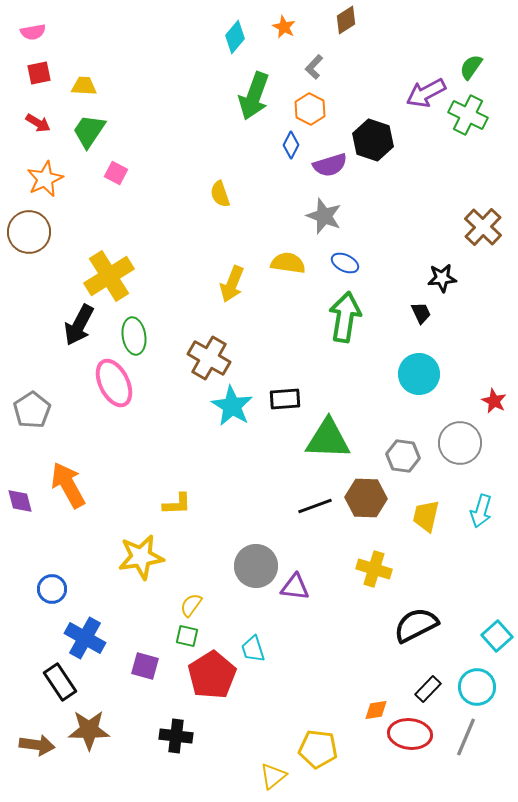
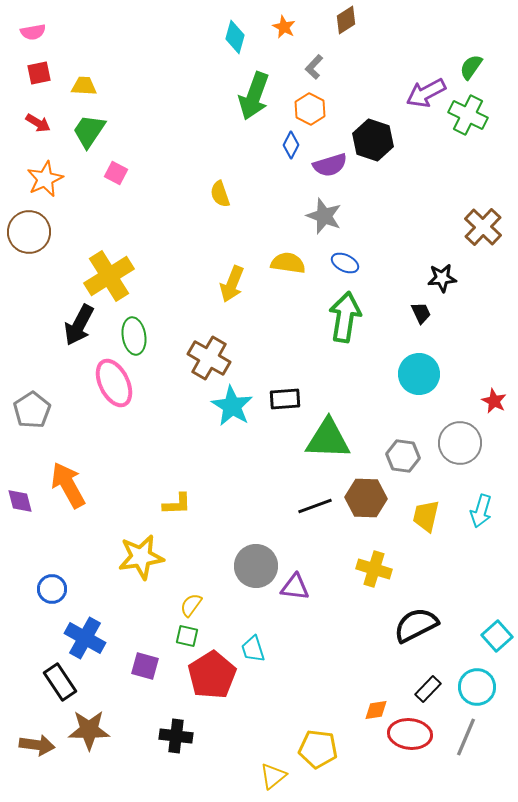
cyan diamond at (235, 37): rotated 24 degrees counterclockwise
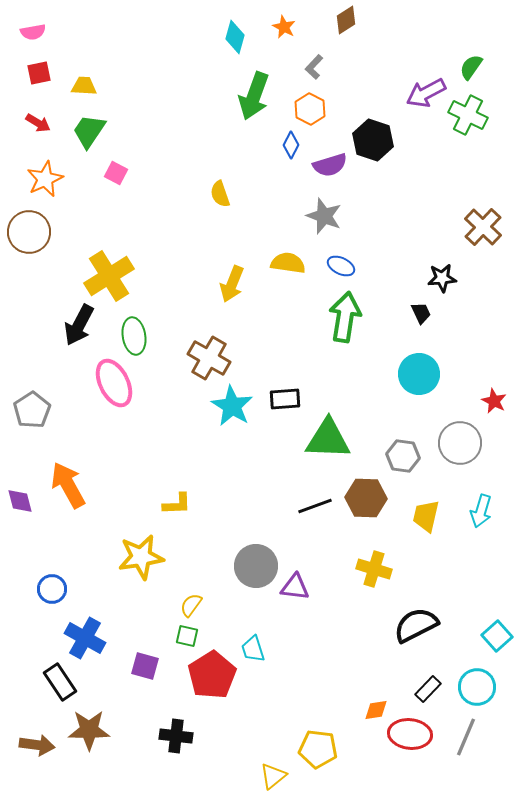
blue ellipse at (345, 263): moved 4 px left, 3 px down
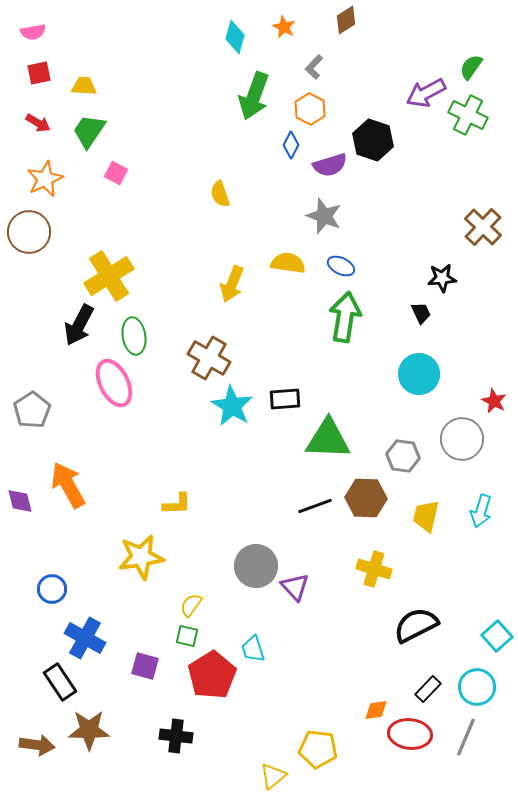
gray circle at (460, 443): moved 2 px right, 4 px up
purple triangle at (295, 587): rotated 40 degrees clockwise
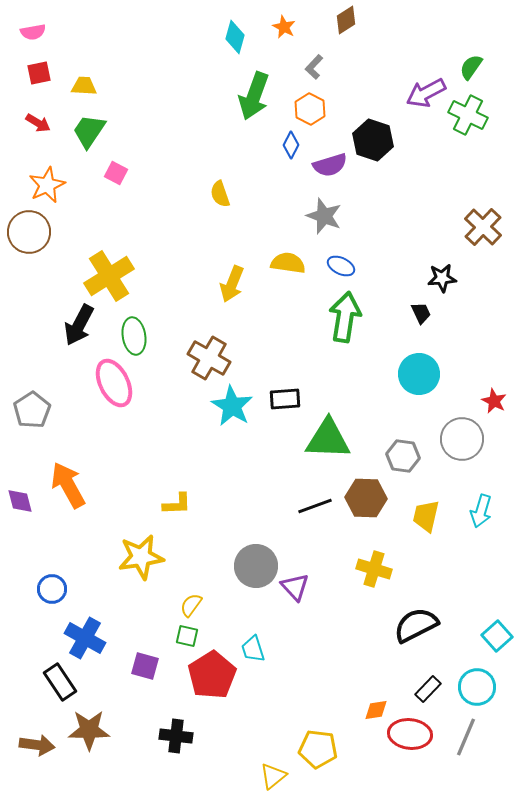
orange star at (45, 179): moved 2 px right, 6 px down
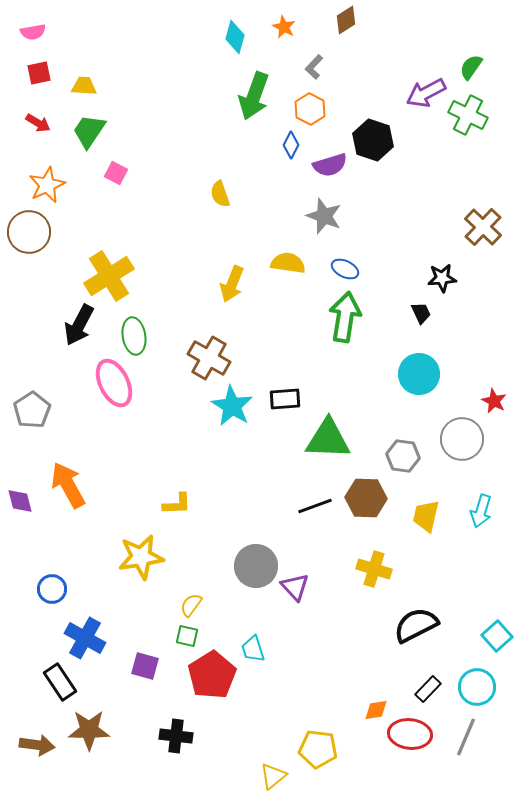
blue ellipse at (341, 266): moved 4 px right, 3 px down
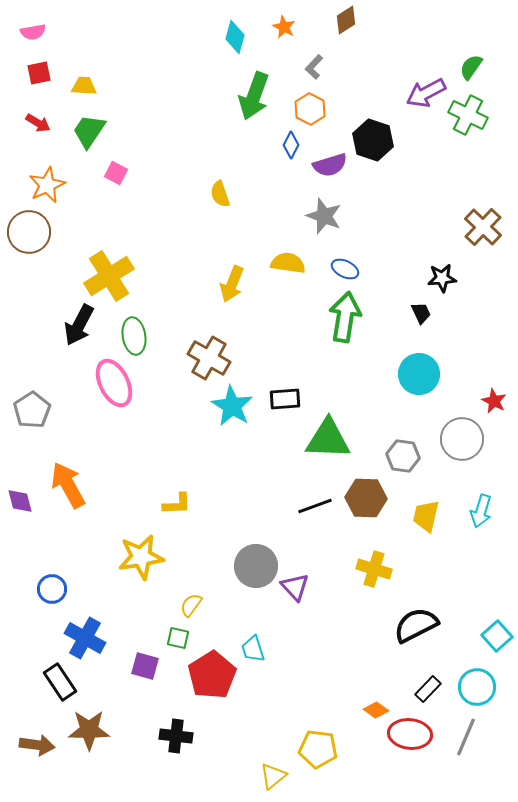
green square at (187, 636): moved 9 px left, 2 px down
orange diamond at (376, 710): rotated 45 degrees clockwise
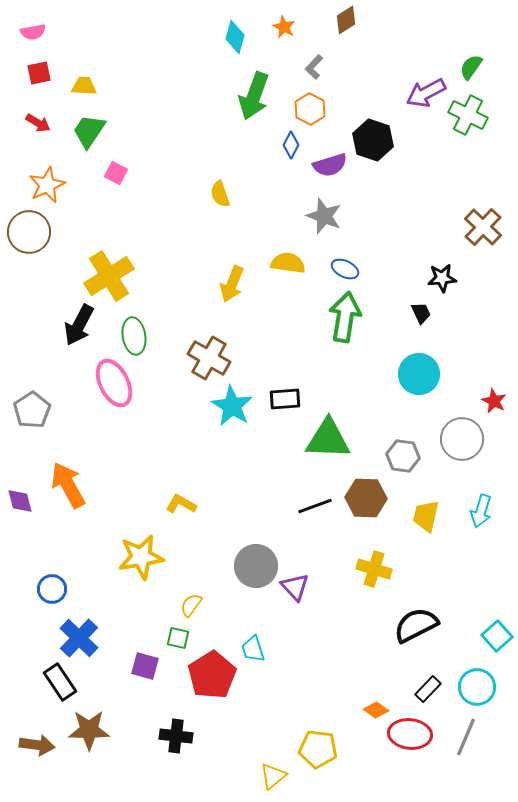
yellow L-shape at (177, 504): moved 4 px right; rotated 148 degrees counterclockwise
blue cross at (85, 638): moved 6 px left; rotated 15 degrees clockwise
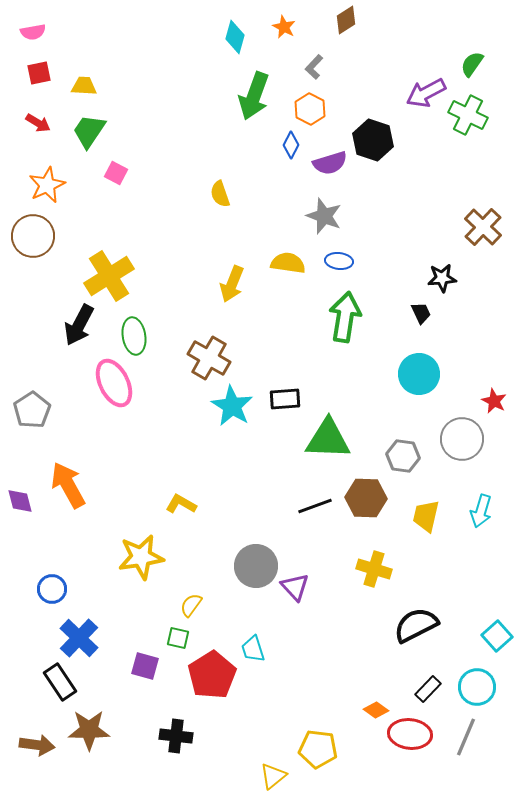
green semicircle at (471, 67): moved 1 px right, 3 px up
purple semicircle at (330, 165): moved 2 px up
brown circle at (29, 232): moved 4 px right, 4 px down
blue ellipse at (345, 269): moved 6 px left, 8 px up; rotated 20 degrees counterclockwise
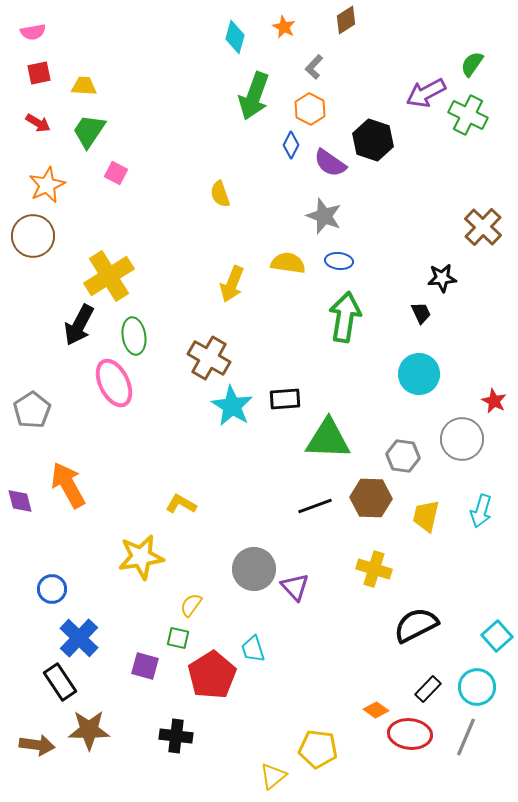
purple semicircle at (330, 163): rotated 52 degrees clockwise
brown hexagon at (366, 498): moved 5 px right
gray circle at (256, 566): moved 2 px left, 3 px down
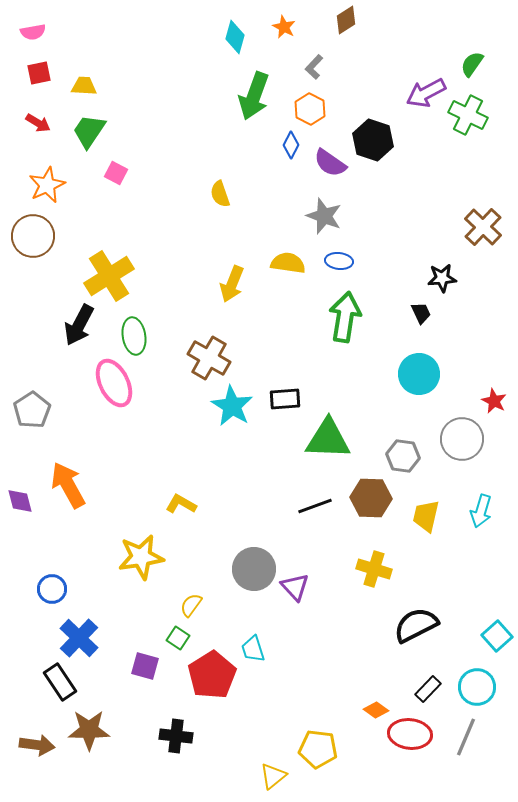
green square at (178, 638): rotated 20 degrees clockwise
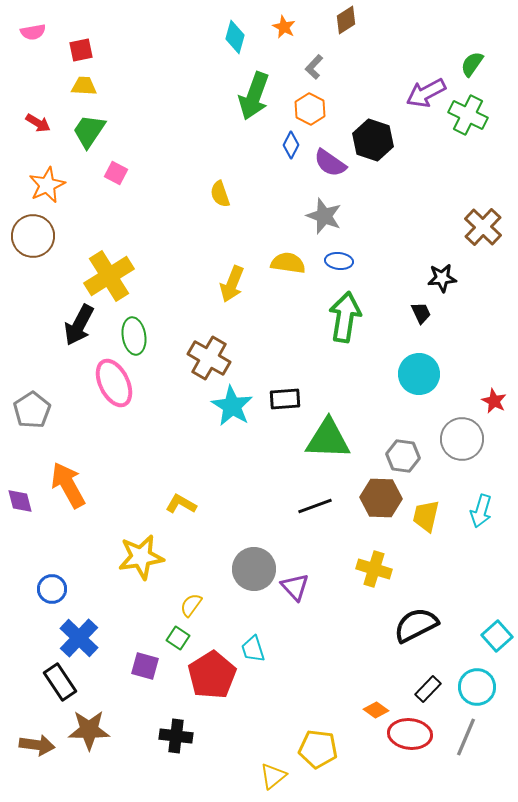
red square at (39, 73): moved 42 px right, 23 px up
brown hexagon at (371, 498): moved 10 px right
